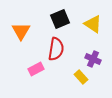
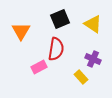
pink rectangle: moved 3 px right, 2 px up
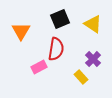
purple cross: rotated 21 degrees clockwise
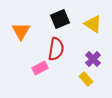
pink rectangle: moved 1 px right, 1 px down
yellow rectangle: moved 5 px right, 2 px down
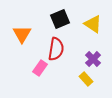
orange triangle: moved 1 px right, 3 px down
pink rectangle: rotated 28 degrees counterclockwise
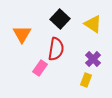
black square: rotated 24 degrees counterclockwise
yellow rectangle: moved 1 px down; rotated 64 degrees clockwise
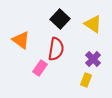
orange triangle: moved 1 px left, 6 px down; rotated 24 degrees counterclockwise
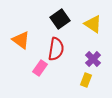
black square: rotated 12 degrees clockwise
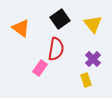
yellow triangle: rotated 18 degrees clockwise
orange triangle: moved 12 px up
yellow rectangle: rotated 40 degrees counterclockwise
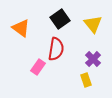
pink rectangle: moved 2 px left, 1 px up
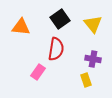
orange triangle: moved 1 px up; rotated 30 degrees counterclockwise
purple cross: rotated 35 degrees counterclockwise
pink rectangle: moved 5 px down
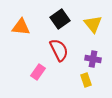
red semicircle: moved 3 px right, 1 px down; rotated 35 degrees counterclockwise
